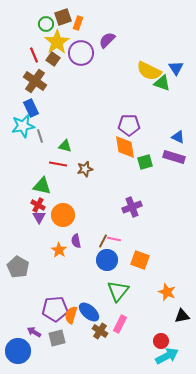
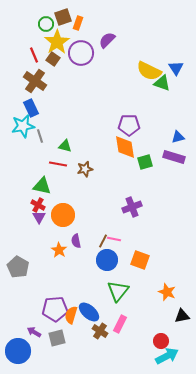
blue triangle at (178, 137): rotated 40 degrees counterclockwise
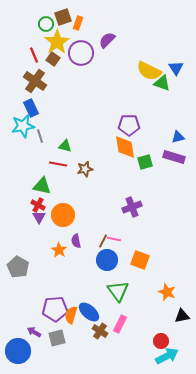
green triangle at (118, 291): rotated 15 degrees counterclockwise
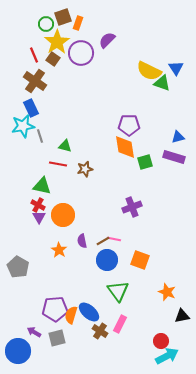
purple semicircle at (76, 241): moved 6 px right
brown line at (103, 241): rotated 32 degrees clockwise
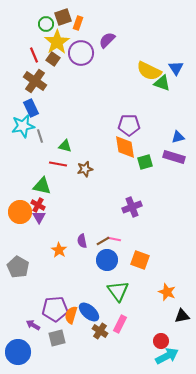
orange circle at (63, 215): moved 43 px left, 3 px up
purple arrow at (34, 332): moved 1 px left, 7 px up
blue circle at (18, 351): moved 1 px down
